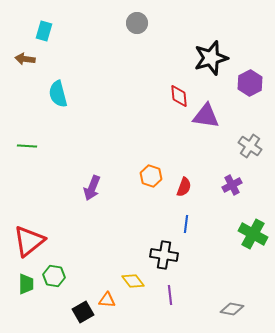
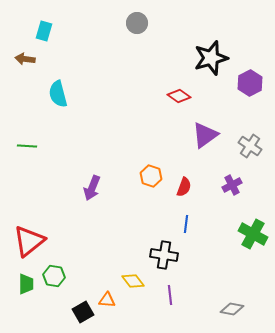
red diamond: rotated 50 degrees counterclockwise
purple triangle: moved 1 px left, 19 px down; rotated 44 degrees counterclockwise
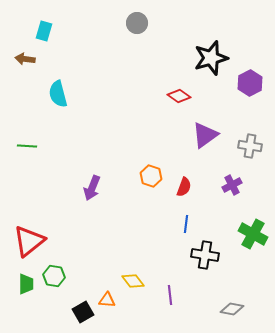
gray cross: rotated 25 degrees counterclockwise
black cross: moved 41 px right
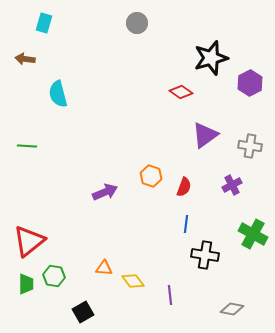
cyan rectangle: moved 8 px up
red diamond: moved 2 px right, 4 px up
purple arrow: moved 13 px right, 4 px down; rotated 135 degrees counterclockwise
orange triangle: moved 3 px left, 32 px up
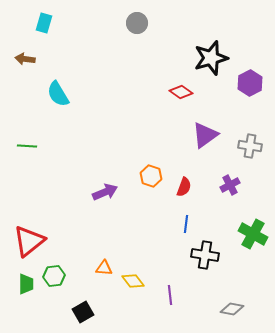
cyan semicircle: rotated 16 degrees counterclockwise
purple cross: moved 2 px left
green hexagon: rotated 15 degrees counterclockwise
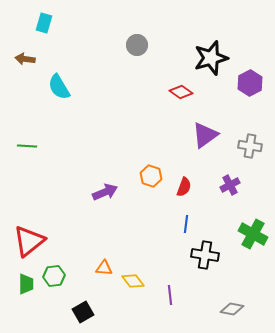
gray circle: moved 22 px down
cyan semicircle: moved 1 px right, 7 px up
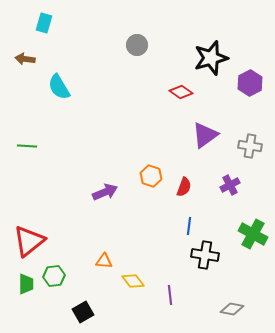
blue line: moved 3 px right, 2 px down
orange triangle: moved 7 px up
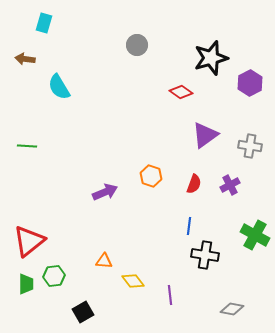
red semicircle: moved 10 px right, 3 px up
green cross: moved 2 px right, 1 px down
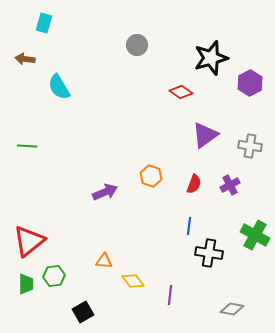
black cross: moved 4 px right, 2 px up
purple line: rotated 12 degrees clockwise
